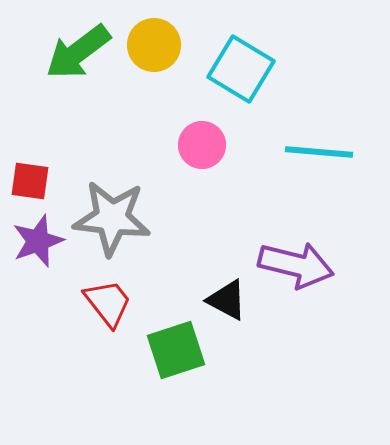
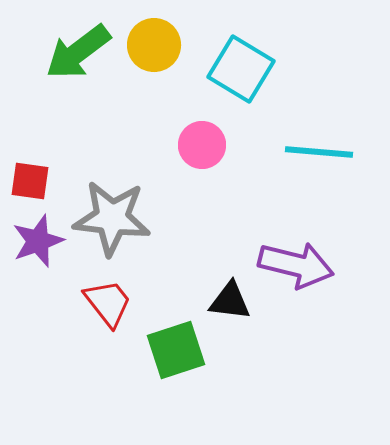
black triangle: moved 3 px right, 1 px down; rotated 21 degrees counterclockwise
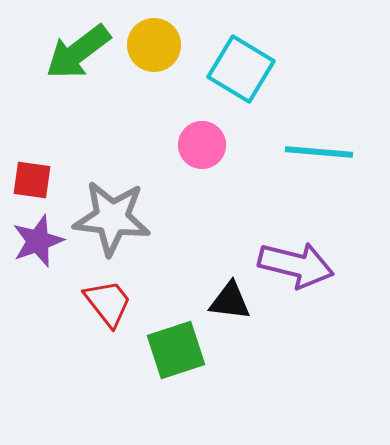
red square: moved 2 px right, 1 px up
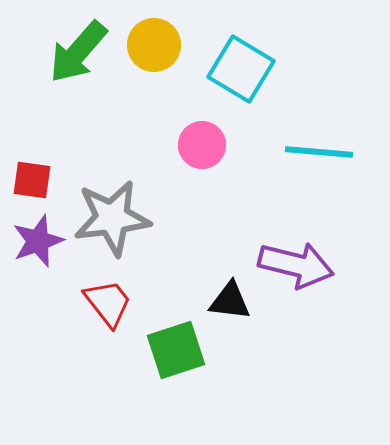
green arrow: rotated 12 degrees counterclockwise
gray star: rotated 14 degrees counterclockwise
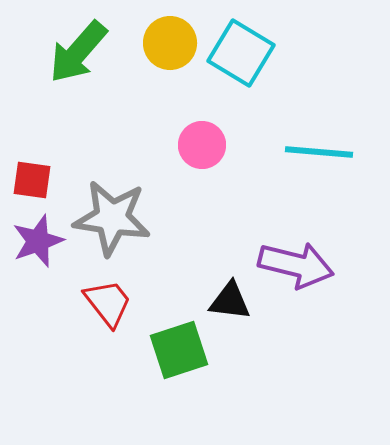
yellow circle: moved 16 px right, 2 px up
cyan square: moved 16 px up
gray star: rotated 16 degrees clockwise
green square: moved 3 px right
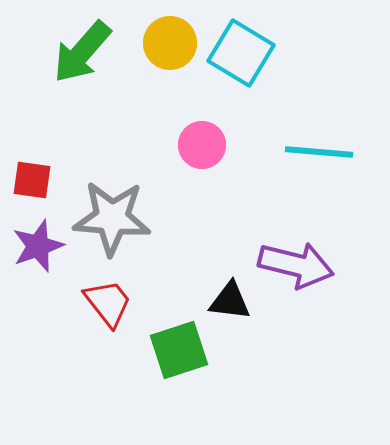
green arrow: moved 4 px right
gray star: rotated 4 degrees counterclockwise
purple star: moved 5 px down
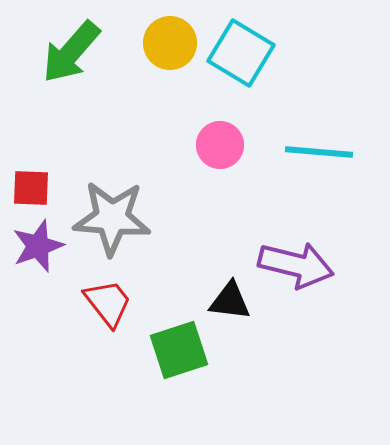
green arrow: moved 11 px left
pink circle: moved 18 px right
red square: moved 1 px left, 8 px down; rotated 6 degrees counterclockwise
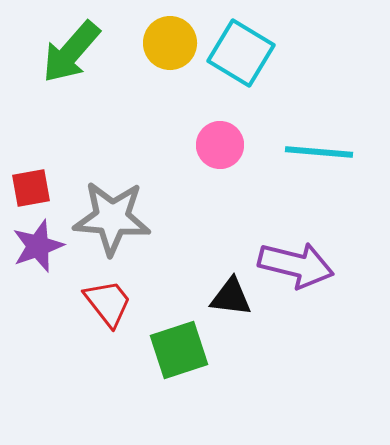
red square: rotated 12 degrees counterclockwise
black triangle: moved 1 px right, 4 px up
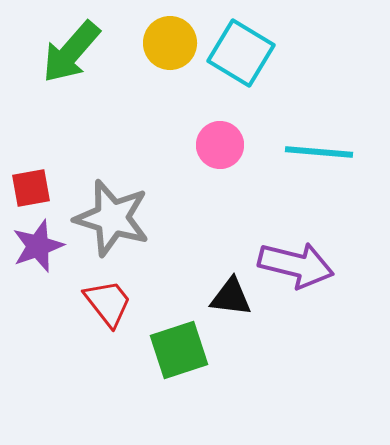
gray star: rotated 12 degrees clockwise
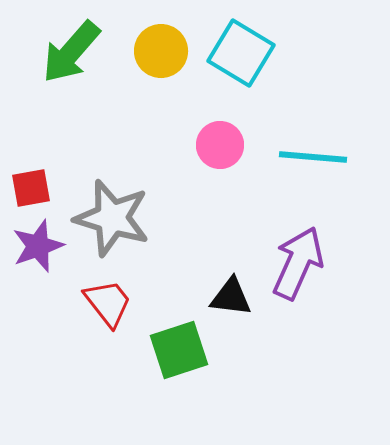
yellow circle: moved 9 px left, 8 px down
cyan line: moved 6 px left, 5 px down
purple arrow: moved 2 px right, 2 px up; rotated 80 degrees counterclockwise
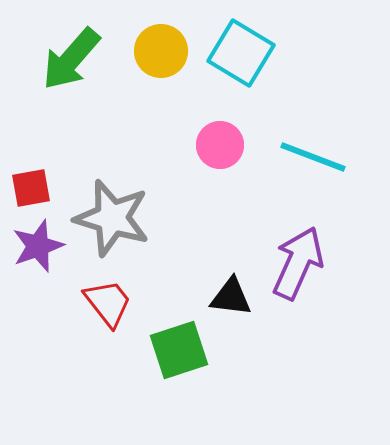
green arrow: moved 7 px down
cyan line: rotated 16 degrees clockwise
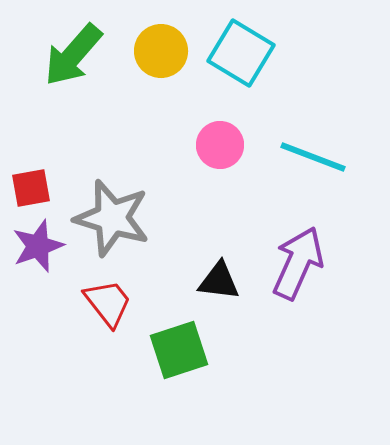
green arrow: moved 2 px right, 4 px up
black triangle: moved 12 px left, 16 px up
